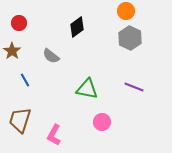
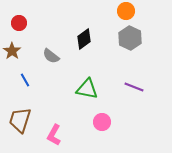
black diamond: moved 7 px right, 12 px down
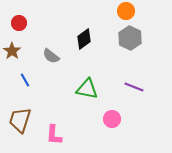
pink circle: moved 10 px right, 3 px up
pink L-shape: rotated 25 degrees counterclockwise
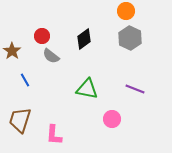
red circle: moved 23 px right, 13 px down
purple line: moved 1 px right, 2 px down
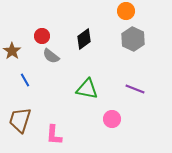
gray hexagon: moved 3 px right, 1 px down
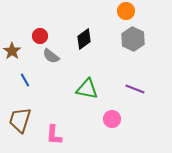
red circle: moved 2 px left
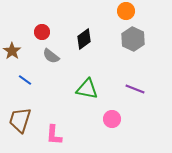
red circle: moved 2 px right, 4 px up
blue line: rotated 24 degrees counterclockwise
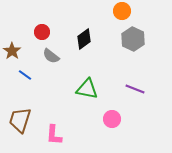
orange circle: moved 4 px left
blue line: moved 5 px up
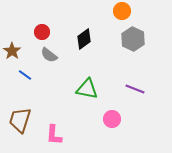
gray semicircle: moved 2 px left, 1 px up
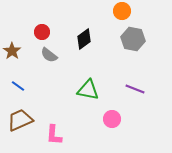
gray hexagon: rotated 15 degrees counterclockwise
blue line: moved 7 px left, 11 px down
green triangle: moved 1 px right, 1 px down
brown trapezoid: rotated 48 degrees clockwise
